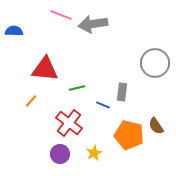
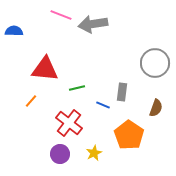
brown semicircle: moved 18 px up; rotated 126 degrees counterclockwise
orange pentagon: rotated 20 degrees clockwise
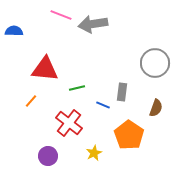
purple circle: moved 12 px left, 2 px down
